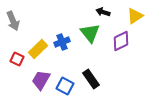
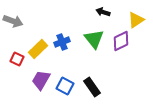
yellow triangle: moved 1 px right, 4 px down
gray arrow: rotated 48 degrees counterclockwise
green triangle: moved 4 px right, 6 px down
black rectangle: moved 1 px right, 8 px down
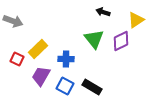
blue cross: moved 4 px right, 17 px down; rotated 21 degrees clockwise
purple trapezoid: moved 4 px up
black rectangle: rotated 24 degrees counterclockwise
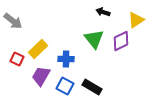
gray arrow: rotated 18 degrees clockwise
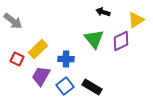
blue square: rotated 24 degrees clockwise
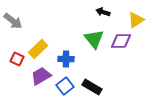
purple diamond: rotated 25 degrees clockwise
purple trapezoid: rotated 30 degrees clockwise
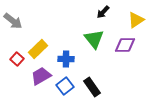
black arrow: rotated 64 degrees counterclockwise
purple diamond: moved 4 px right, 4 px down
red square: rotated 16 degrees clockwise
black rectangle: rotated 24 degrees clockwise
